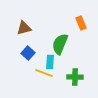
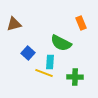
brown triangle: moved 10 px left, 4 px up
green semicircle: moved 1 px right, 1 px up; rotated 85 degrees counterclockwise
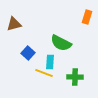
orange rectangle: moved 6 px right, 6 px up; rotated 40 degrees clockwise
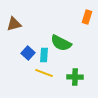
cyan rectangle: moved 6 px left, 7 px up
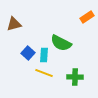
orange rectangle: rotated 40 degrees clockwise
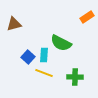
blue square: moved 4 px down
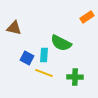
brown triangle: moved 4 px down; rotated 28 degrees clockwise
blue square: moved 1 px left, 1 px down; rotated 16 degrees counterclockwise
